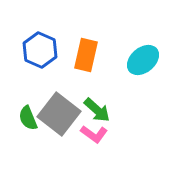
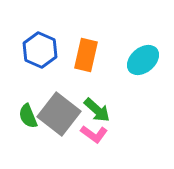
green semicircle: moved 2 px up
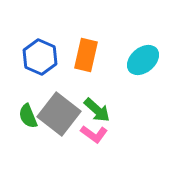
blue hexagon: moved 7 px down
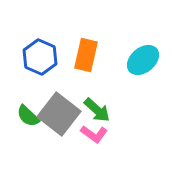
green semicircle: rotated 25 degrees counterclockwise
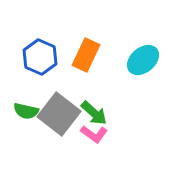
orange rectangle: rotated 12 degrees clockwise
green arrow: moved 3 px left, 3 px down
green semicircle: moved 2 px left, 5 px up; rotated 30 degrees counterclockwise
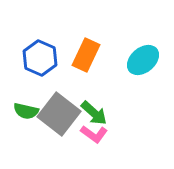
blue hexagon: moved 1 px down
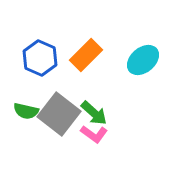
orange rectangle: rotated 20 degrees clockwise
